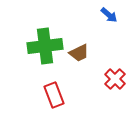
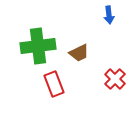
blue arrow: rotated 42 degrees clockwise
green cross: moved 7 px left
red rectangle: moved 11 px up
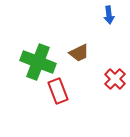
green cross: moved 16 px down; rotated 28 degrees clockwise
red rectangle: moved 4 px right, 7 px down
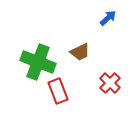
blue arrow: moved 1 px left, 3 px down; rotated 126 degrees counterclockwise
brown trapezoid: moved 1 px right, 1 px up
red cross: moved 5 px left, 4 px down
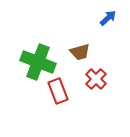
brown trapezoid: rotated 10 degrees clockwise
red cross: moved 14 px left, 4 px up
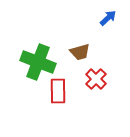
red rectangle: rotated 20 degrees clockwise
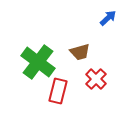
green cross: rotated 16 degrees clockwise
red rectangle: rotated 15 degrees clockwise
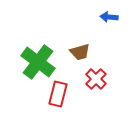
blue arrow: moved 1 px right, 1 px up; rotated 132 degrees counterclockwise
red rectangle: moved 3 px down
